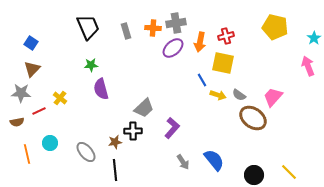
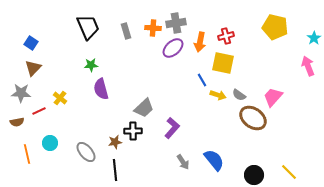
brown triangle: moved 1 px right, 1 px up
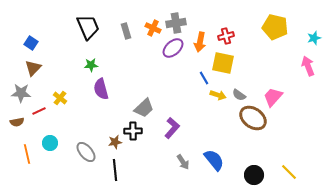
orange cross: rotated 21 degrees clockwise
cyan star: rotated 16 degrees clockwise
blue line: moved 2 px right, 2 px up
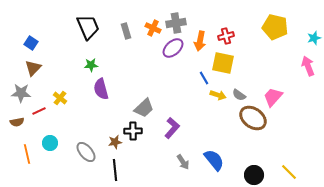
orange arrow: moved 1 px up
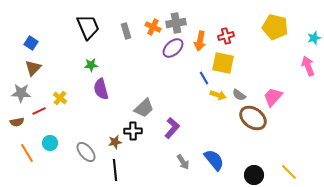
orange cross: moved 1 px up
orange line: moved 1 px up; rotated 18 degrees counterclockwise
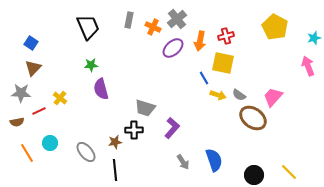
gray cross: moved 1 px right, 4 px up; rotated 30 degrees counterclockwise
yellow pentagon: rotated 15 degrees clockwise
gray rectangle: moved 3 px right, 11 px up; rotated 28 degrees clockwise
gray trapezoid: moved 1 px right; rotated 60 degrees clockwise
black cross: moved 1 px right, 1 px up
blue semicircle: rotated 20 degrees clockwise
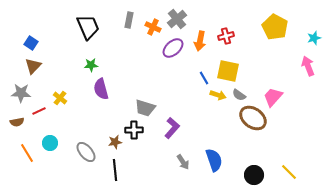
yellow square: moved 5 px right, 8 px down
brown triangle: moved 2 px up
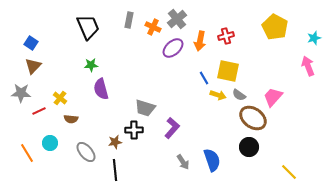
brown semicircle: moved 54 px right, 3 px up; rotated 16 degrees clockwise
blue semicircle: moved 2 px left
black circle: moved 5 px left, 28 px up
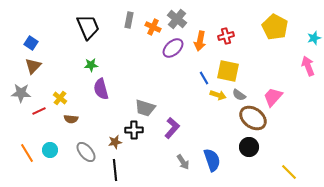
gray cross: rotated 12 degrees counterclockwise
cyan circle: moved 7 px down
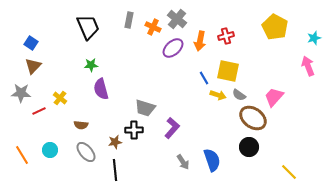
pink trapezoid: moved 1 px right
brown semicircle: moved 10 px right, 6 px down
orange line: moved 5 px left, 2 px down
